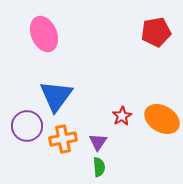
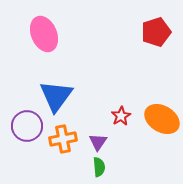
red pentagon: rotated 8 degrees counterclockwise
red star: moved 1 px left
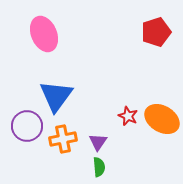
red star: moved 7 px right; rotated 18 degrees counterclockwise
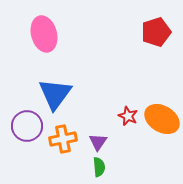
pink ellipse: rotated 8 degrees clockwise
blue triangle: moved 1 px left, 2 px up
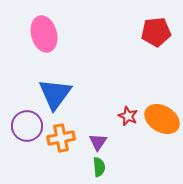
red pentagon: rotated 12 degrees clockwise
orange cross: moved 2 px left, 1 px up
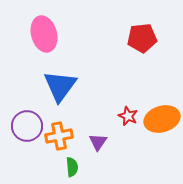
red pentagon: moved 14 px left, 6 px down
blue triangle: moved 5 px right, 8 px up
orange ellipse: rotated 48 degrees counterclockwise
orange cross: moved 2 px left, 2 px up
green semicircle: moved 27 px left
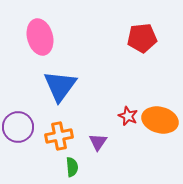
pink ellipse: moved 4 px left, 3 px down
orange ellipse: moved 2 px left, 1 px down; rotated 32 degrees clockwise
purple circle: moved 9 px left, 1 px down
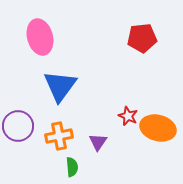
orange ellipse: moved 2 px left, 8 px down
purple circle: moved 1 px up
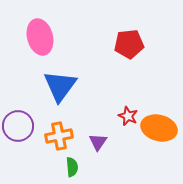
red pentagon: moved 13 px left, 6 px down
orange ellipse: moved 1 px right
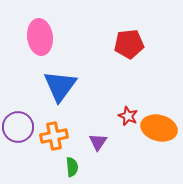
pink ellipse: rotated 8 degrees clockwise
purple circle: moved 1 px down
orange cross: moved 5 px left
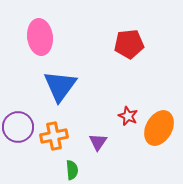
orange ellipse: rotated 76 degrees counterclockwise
green semicircle: moved 3 px down
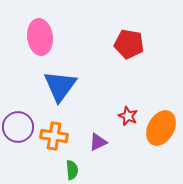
red pentagon: rotated 16 degrees clockwise
orange ellipse: moved 2 px right
orange cross: rotated 20 degrees clockwise
purple triangle: rotated 30 degrees clockwise
